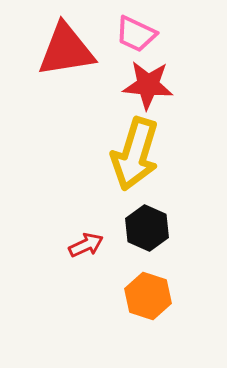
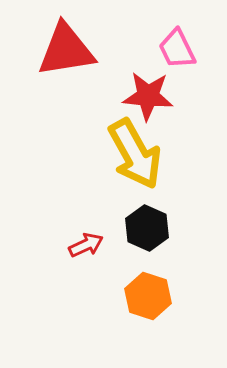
pink trapezoid: moved 41 px right, 15 px down; rotated 39 degrees clockwise
red star: moved 11 px down
yellow arrow: rotated 46 degrees counterclockwise
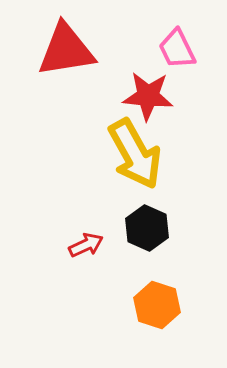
orange hexagon: moved 9 px right, 9 px down
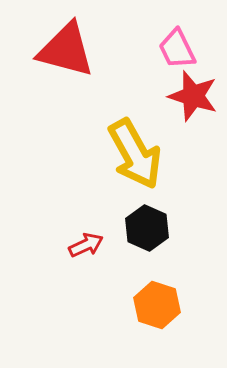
red triangle: rotated 24 degrees clockwise
red star: moved 45 px right; rotated 12 degrees clockwise
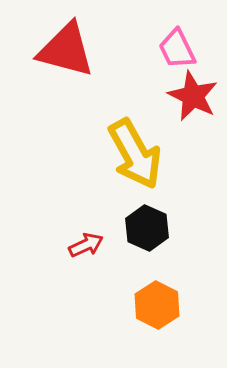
red star: rotated 9 degrees clockwise
orange hexagon: rotated 9 degrees clockwise
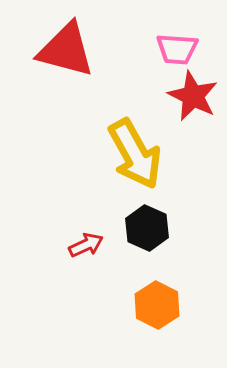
pink trapezoid: rotated 60 degrees counterclockwise
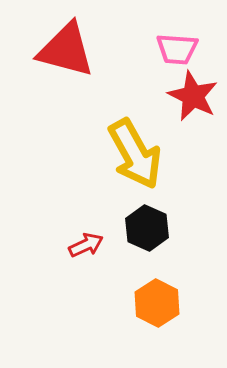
orange hexagon: moved 2 px up
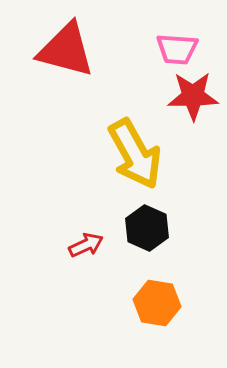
red star: rotated 27 degrees counterclockwise
orange hexagon: rotated 18 degrees counterclockwise
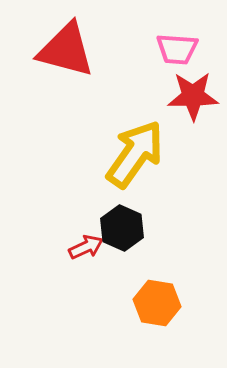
yellow arrow: rotated 116 degrees counterclockwise
black hexagon: moved 25 px left
red arrow: moved 2 px down
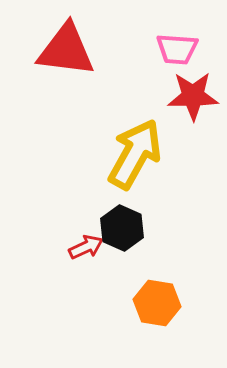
red triangle: rotated 8 degrees counterclockwise
yellow arrow: rotated 6 degrees counterclockwise
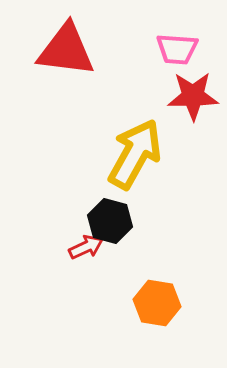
black hexagon: moved 12 px left, 7 px up; rotated 9 degrees counterclockwise
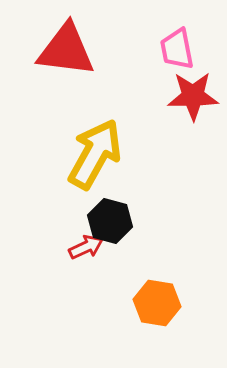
pink trapezoid: rotated 75 degrees clockwise
yellow arrow: moved 40 px left
